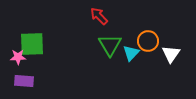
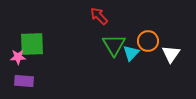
green triangle: moved 4 px right
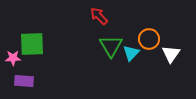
orange circle: moved 1 px right, 2 px up
green triangle: moved 3 px left, 1 px down
pink star: moved 5 px left, 1 px down
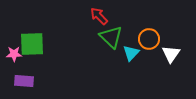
green triangle: moved 9 px up; rotated 15 degrees counterclockwise
pink star: moved 1 px right, 4 px up
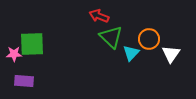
red arrow: rotated 24 degrees counterclockwise
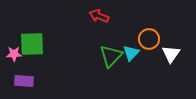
green triangle: moved 19 px down; rotated 30 degrees clockwise
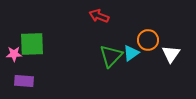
orange circle: moved 1 px left, 1 px down
cyan triangle: rotated 12 degrees clockwise
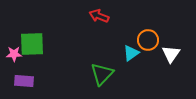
green triangle: moved 9 px left, 18 px down
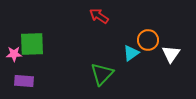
red arrow: rotated 12 degrees clockwise
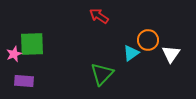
pink star: rotated 21 degrees counterclockwise
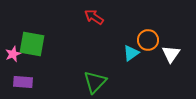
red arrow: moved 5 px left, 1 px down
green square: rotated 12 degrees clockwise
pink star: moved 1 px left
green triangle: moved 7 px left, 8 px down
purple rectangle: moved 1 px left, 1 px down
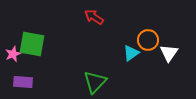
white triangle: moved 2 px left, 1 px up
